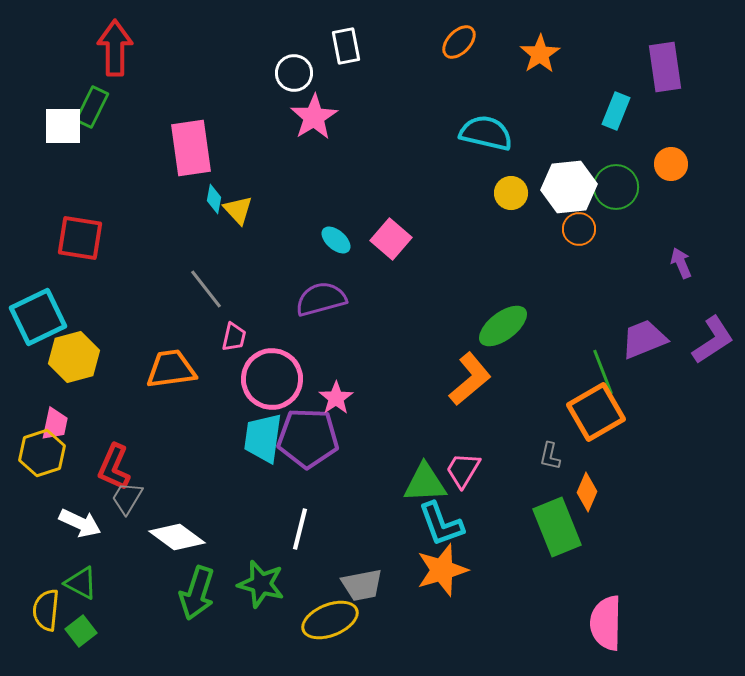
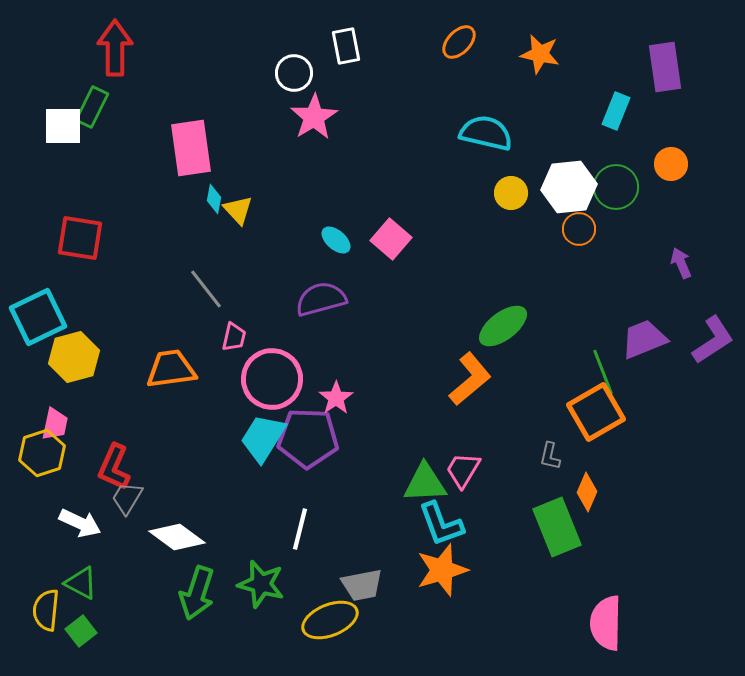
orange star at (540, 54): rotated 27 degrees counterclockwise
cyan trapezoid at (263, 438): rotated 24 degrees clockwise
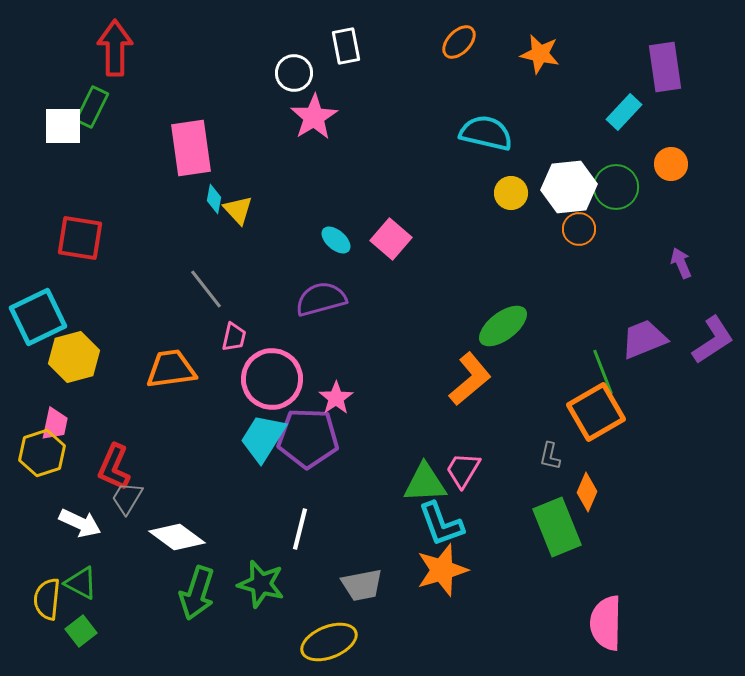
cyan rectangle at (616, 111): moved 8 px right, 1 px down; rotated 21 degrees clockwise
yellow semicircle at (46, 610): moved 1 px right, 11 px up
yellow ellipse at (330, 620): moved 1 px left, 22 px down
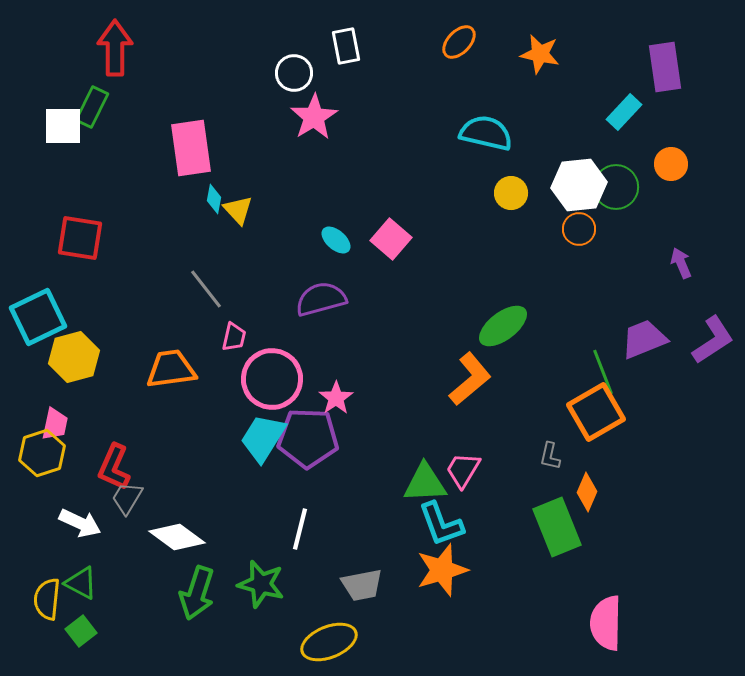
white hexagon at (569, 187): moved 10 px right, 2 px up
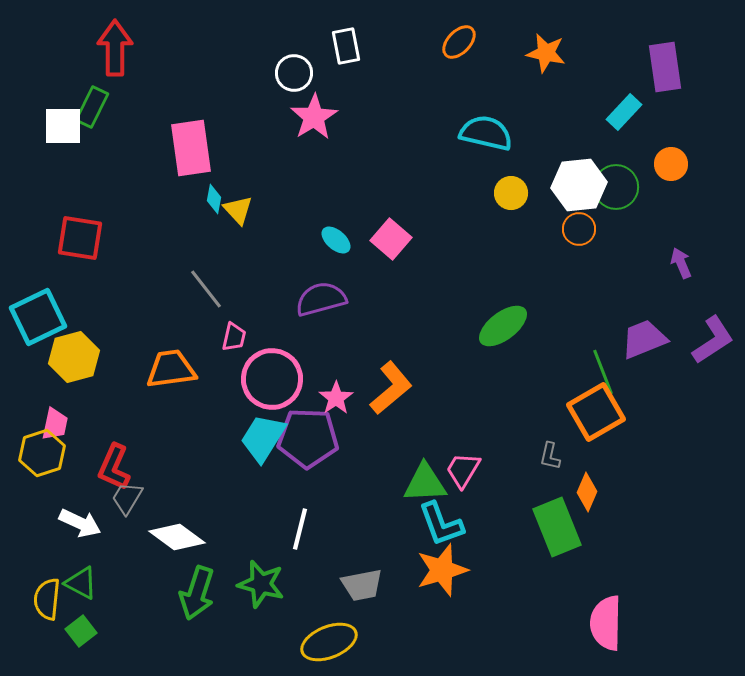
orange star at (540, 54): moved 6 px right, 1 px up
orange L-shape at (470, 379): moved 79 px left, 9 px down
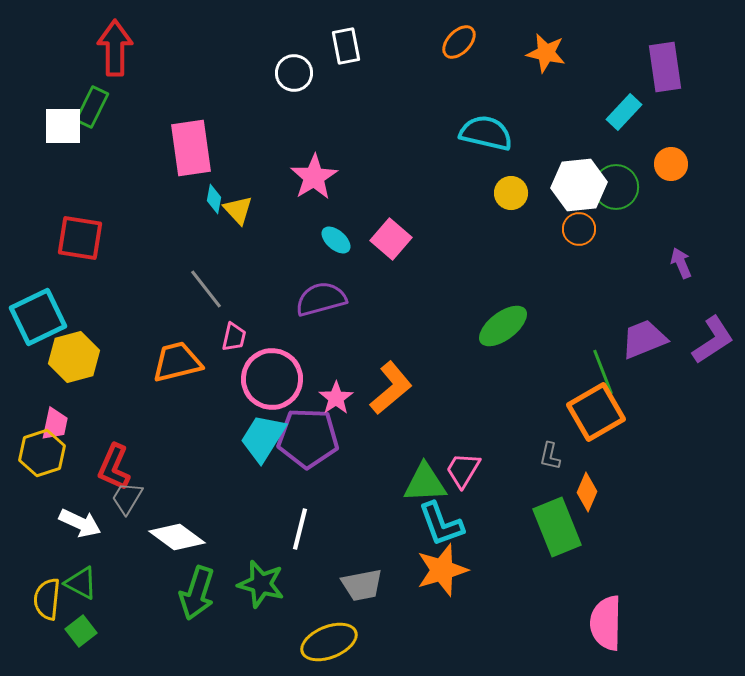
pink star at (314, 117): moved 60 px down
orange trapezoid at (171, 369): moved 6 px right, 7 px up; rotated 6 degrees counterclockwise
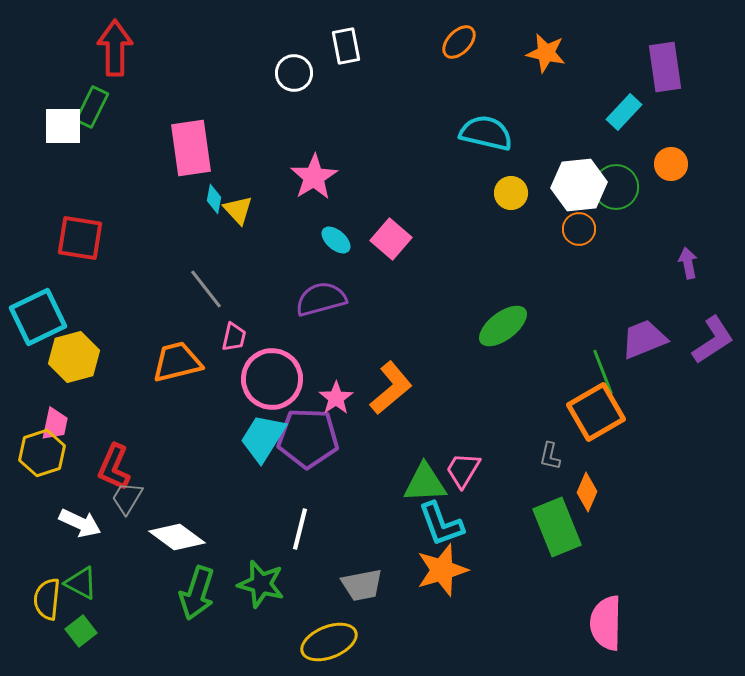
purple arrow at (681, 263): moved 7 px right; rotated 12 degrees clockwise
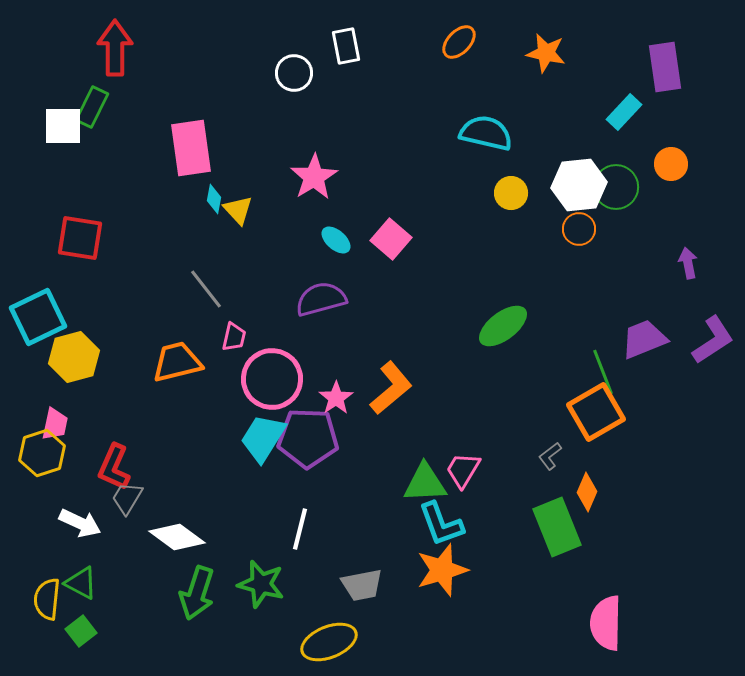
gray L-shape at (550, 456): rotated 40 degrees clockwise
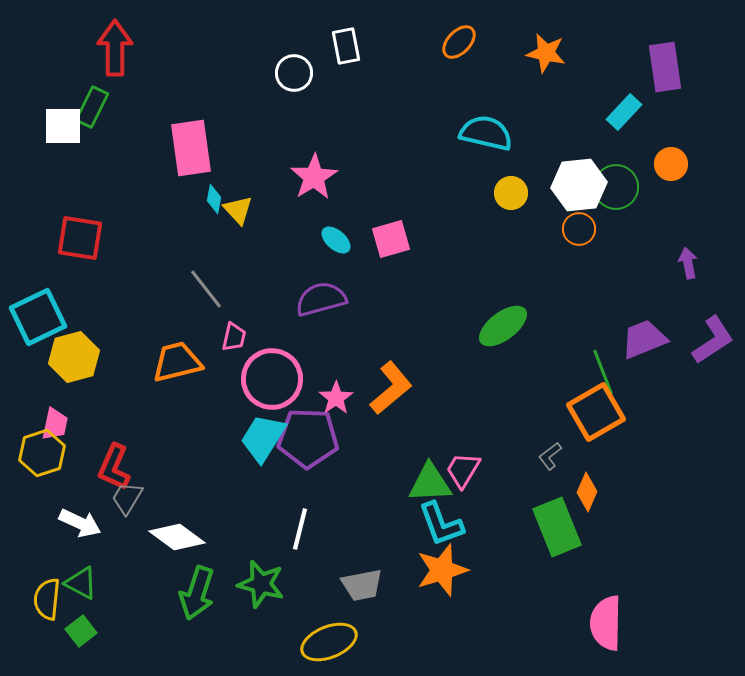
pink square at (391, 239): rotated 33 degrees clockwise
green triangle at (425, 483): moved 5 px right
